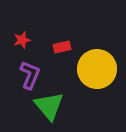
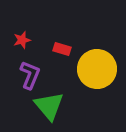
red rectangle: moved 2 px down; rotated 30 degrees clockwise
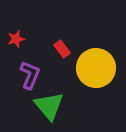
red star: moved 6 px left, 1 px up
red rectangle: rotated 36 degrees clockwise
yellow circle: moved 1 px left, 1 px up
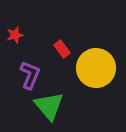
red star: moved 1 px left, 4 px up
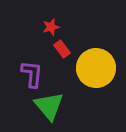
red star: moved 36 px right, 8 px up
purple L-shape: moved 2 px right, 1 px up; rotated 16 degrees counterclockwise
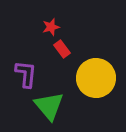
yellow circle: moved 10 px down
purple L-shape: moved 6 px left
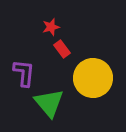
purple L-shape: moved 2 px left, 1 px up
yellow circle: moved 3 px left
green triangle: moved 3 px up
